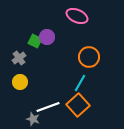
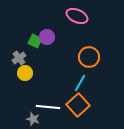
yellow circle: moved 5 px right, 9 px up
white line: rotated 25 degrees clockwise
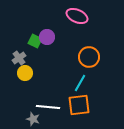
orange square: moved 1 px right; rotated 35 degrees clockwise
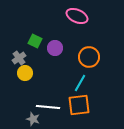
purple circle: moved 8 px right, 11 px down
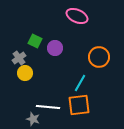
orange circle: moved 10 px right
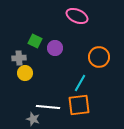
gray cross: rotated 32 degrees clockwise
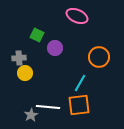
green square: moved 2 px right, 6 px up
gray star: moved 2 px left, 4 px up; rotated 24 degrees clockwise
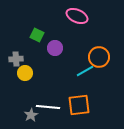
gray cross: moved 3 px left, 1 px down
cyan line: moved 5 px right, 12 px up; rotated 30 degrees clockwise
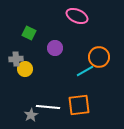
green square: moved 8 px left, 2 px up
yellow circle: moved 4 px up
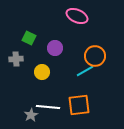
green square: moved 5 px down
orange circle: moved 4 px left, 1 px up
yellow circle: moved 17 px right, 3 px down
